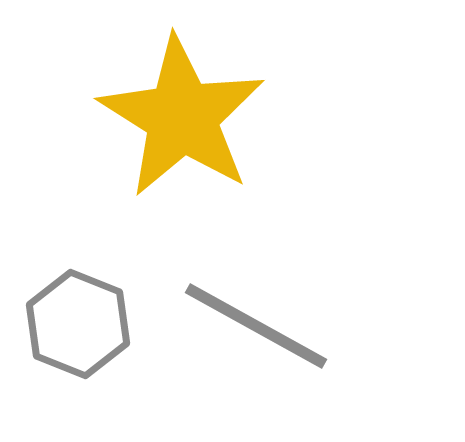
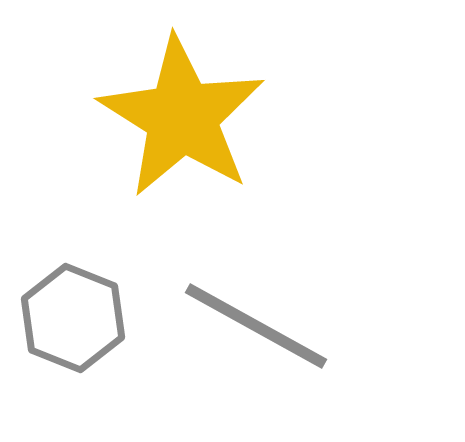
gray hexagon: moved 5 px left, 6 px up
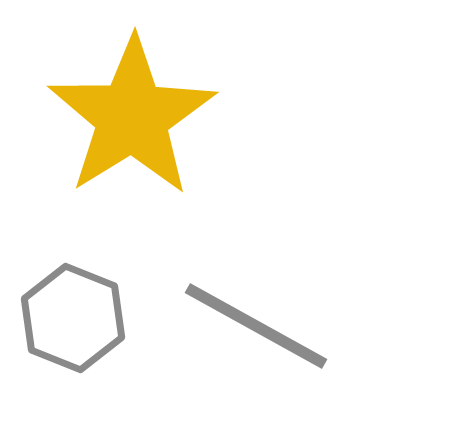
yellow star: moved 50 px left; rotated 8 degrees clockwise
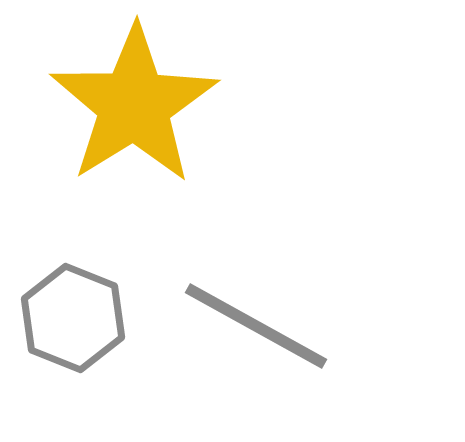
yellow star: moved 2 px right, 12 px up
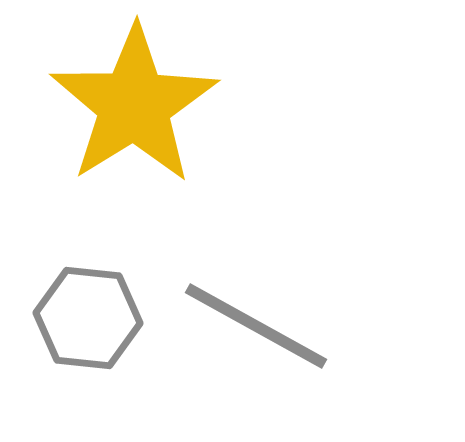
gray hexagon: moved 15 px right; rotated 16 degrees counterclockwise
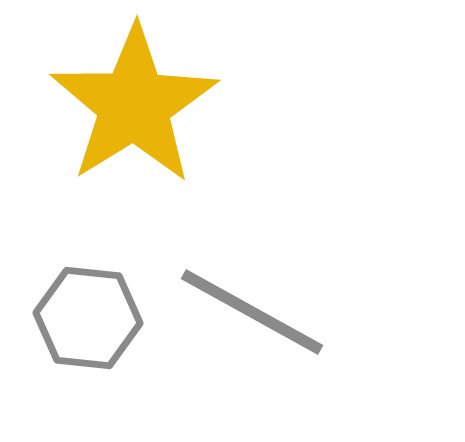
gray line: moved 4 px left, 14 px up
